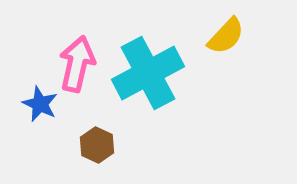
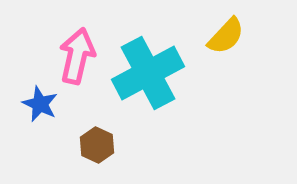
pink arrow: moved 8 px up
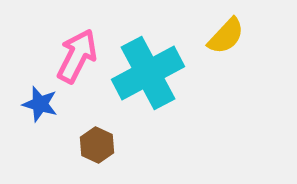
pink arrow: rotated 14 degrees clockwise
blue star: rotated 9 degrees counterclockwise
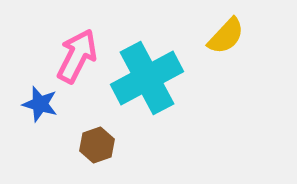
cyan cross: moved 1 px left, 5 px down
brown hexagon: rotated 16 degrees clockwise
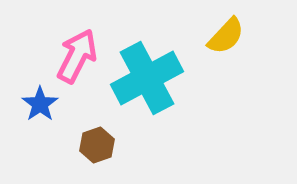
blue star: rotated 21 degrees clockwise
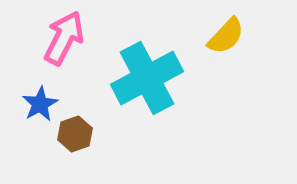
pink arrow: moved 13 px left, 18 px up
blue star: rotated 6 degrees clockwise
brown hexagon: moved 22 px left, 11 px up
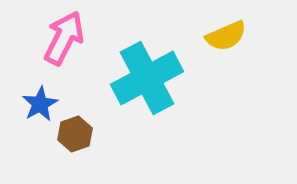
yellow semicircle: rotated 24 degrees clockwise
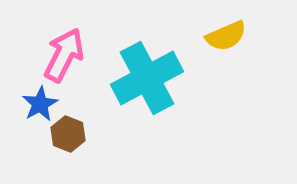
pink arrow: moved 17 px down
brown hexagon: moved 7 px left; rotated 20 degrees counterclockwise
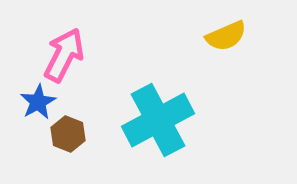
cyan cross: moved 11 px right, 42 px down
blue star: moved 2 px left, 2 px up
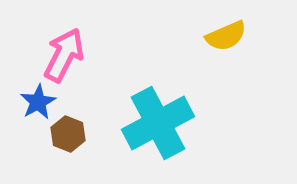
cyan cross: moved 3 px down
